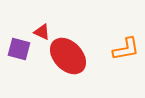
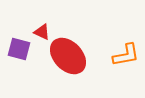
orange L-shape: moved 6 px down
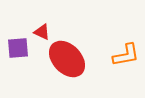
purple square: moved 1 px left, 1 px up; rotated 20 degrees counterclockwise
red ellipse: moved 1 px left, 3 px down
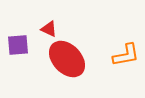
red triangle: moved 7 px right, 3 px up
purple square: moved 3 px up
